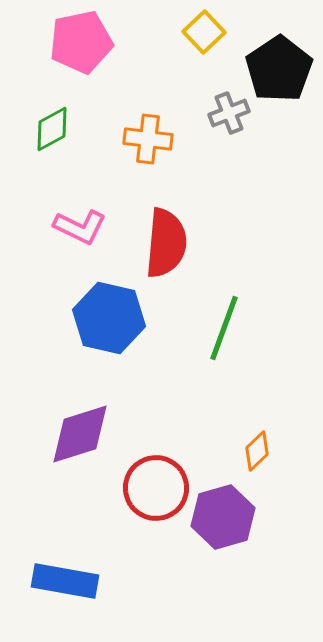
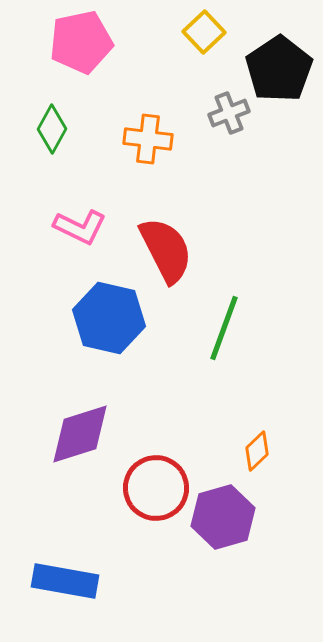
green diamond: rotated 33 degrees counterclockwise
red semicircle: moved 7 px down; rotated 32 degrees counterclockwise
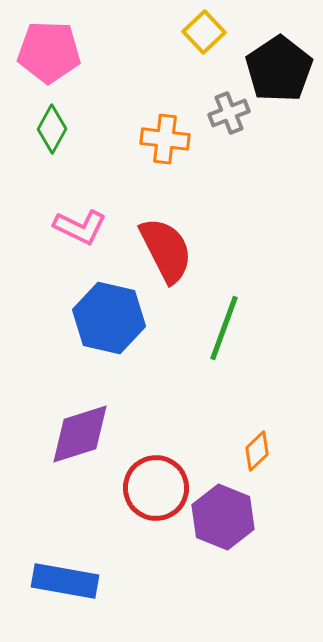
pink pentagon: moved 32 px left, 10 px down; rotated 14 degrees clockwise
orange cross: moved 17 px right
purple hexagon: rotated 22 degrees counterclockwise
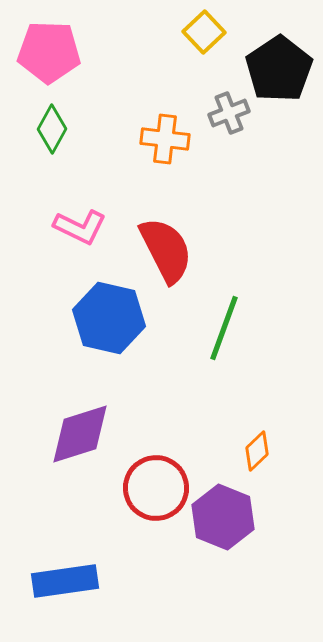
blue rectangle: rotated 18 degrees counterclockwise
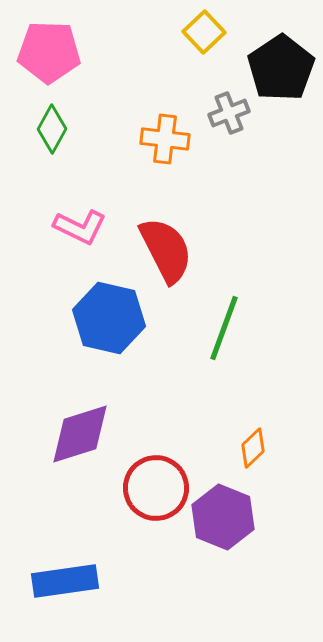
black pentagon: moved 2 px right, 1 px up
orange diamond: moved 4 px left, 3 px up
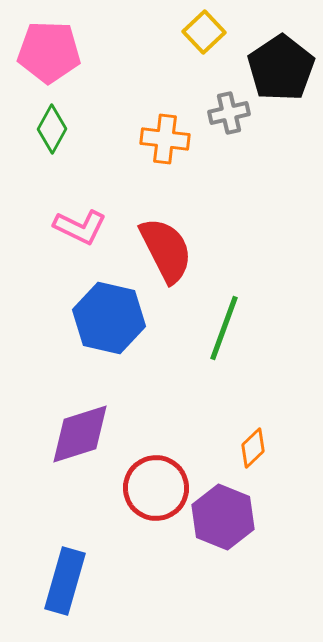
gray cross: rotated 9 degrees clockwise
blue rectangle: rotated 66 degrees counterclockwise
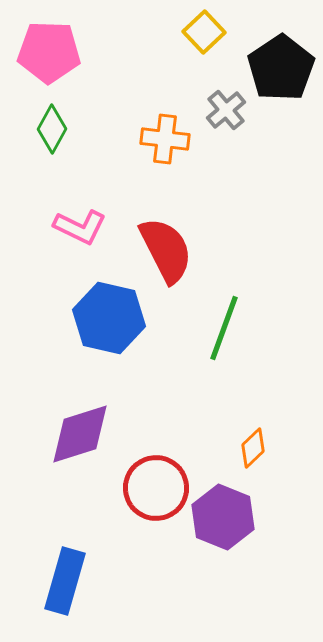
gray cross: moved 3 px left, 3 px up; rotated 27 degrees counterclockwise
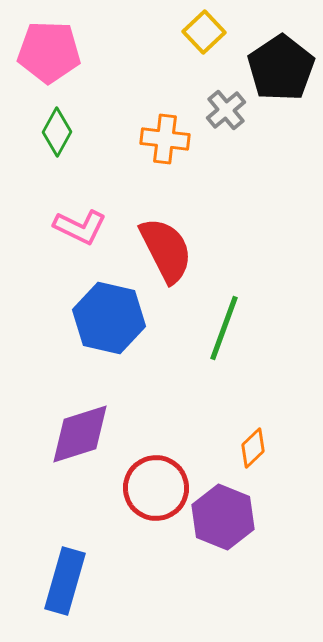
green diamond: moved 5 px right, 3 px down
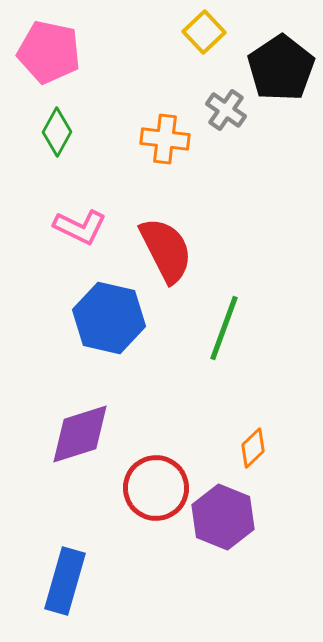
pink pentagon: rotated 10 degrees clockwise
gray cross: rotated 15 degrees counterclockwise
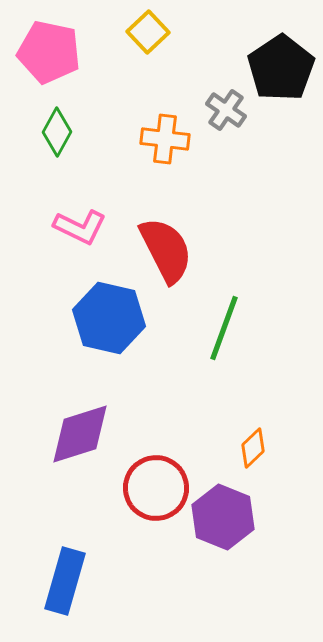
yellow square: moved 56 px left
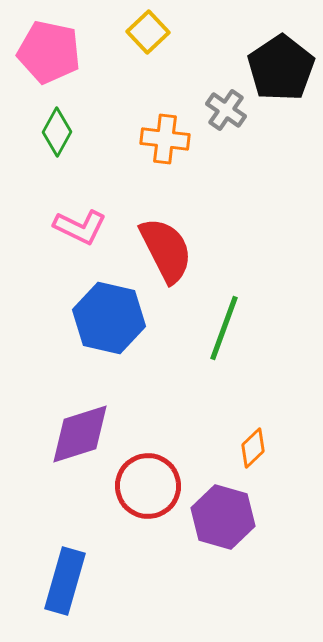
red circle: moved 8 px left, 2 px up
purple hexagon: rotated 6 degrees counterclockwise
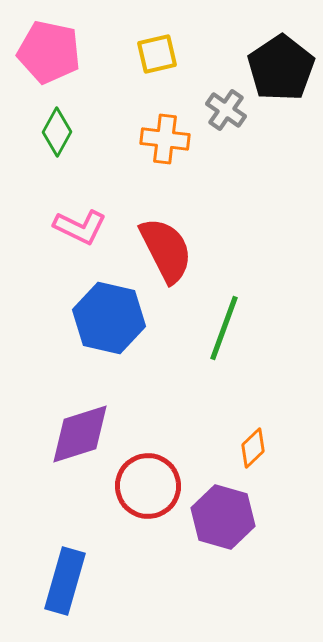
yellow square: moved 9 px right, 22 px down; rotated 30 degrees clockwise
